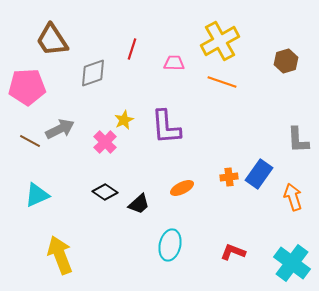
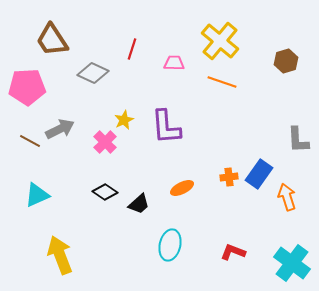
yellow cross: rotated 21 degrees counterclockwise
gray diamond: rotated 44 degrees clockwise
orange arrow: moved 6 px left
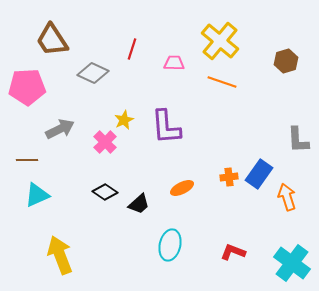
brown line: moved 3 px left, 19 px down; rotated 30 degrees counterclockwise
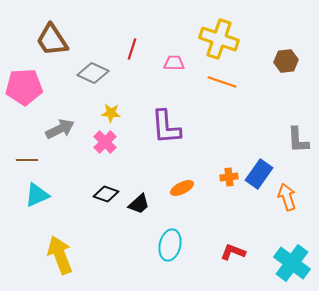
yellow cross: moved 1 px left, 2 px up; rotated 21 degrees counterclockwise
brown hexagon: rotated 10 degrees clockwise
pink pentagon: moved 3 px left
yellow star: moved 13 px left, 7 px up; rotated 30 degrees clockwise
black diamond: moved 1 px right, 2 px down; rotated 15 degrees counterclockwise
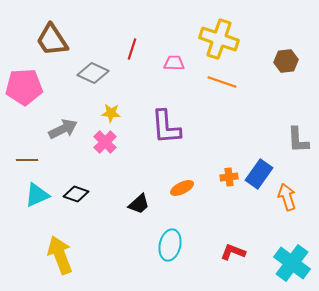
gray arrow: moved 3 px right
black diamond: moved 30 px left
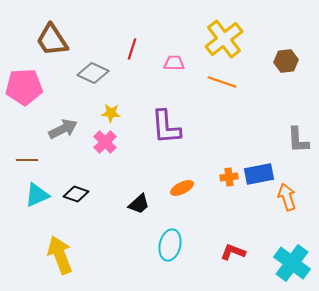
yellow cross: moved 5 px right; rotated 33 degrees clockwise
blue rectangle: rotated 44 degrees clockwise
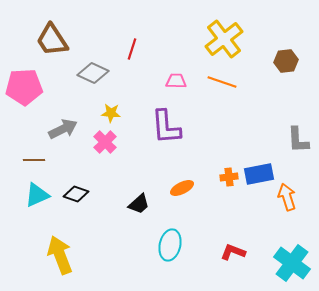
pink trapezoid: moved 2 px right, 18 px down
brown line: moved 7 px right
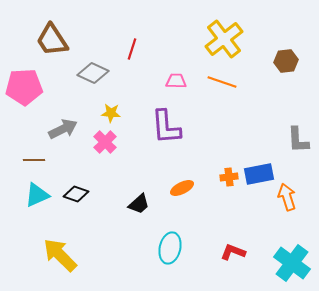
cyan ellipse: moved 3 px down
yellow arrow: rotated 24 degrees counterclockwise
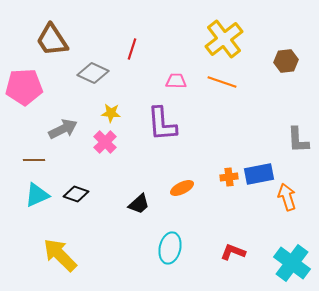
purple L-shape: moved 4 px left, 3 px up
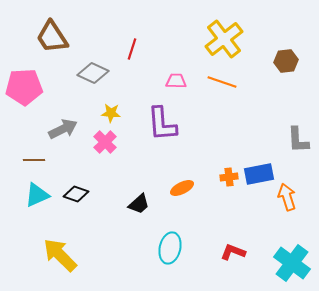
brown trapezoid: moved 3 px up
